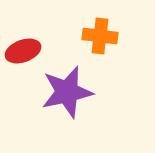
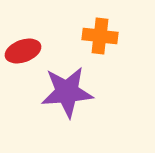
purple star: rotated 8 degrees clockwise
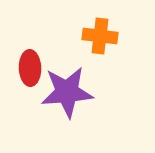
red ellipse: moved 7 px right, 17 px down; rotated 72 degrees counterclockwise
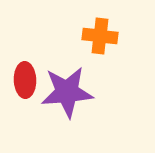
red ellipse: moved 5 px left, 12 px down
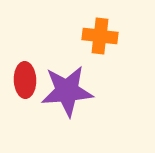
purple star: moved 1 px up
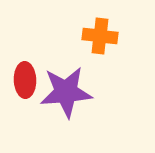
purple star: moved 1 px left, 1 px down
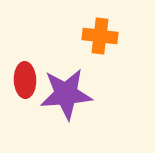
purple star: moved 2 px down
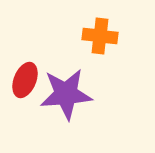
red ellipse: rotated 24 degrees clockwise
